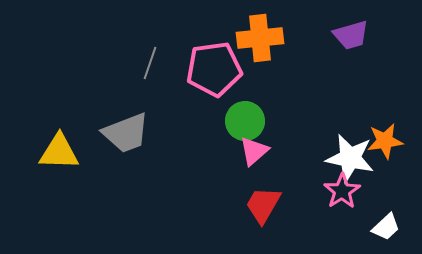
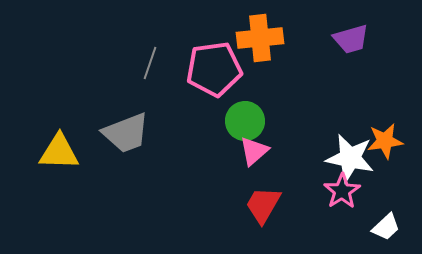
purple trapezoid: moved 4 px down
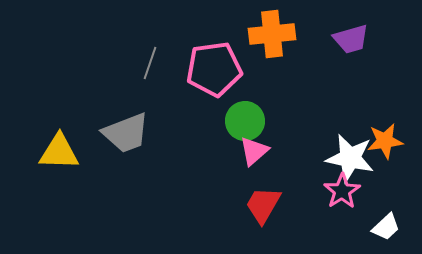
orange cross: moved 12 px right, 4 px up
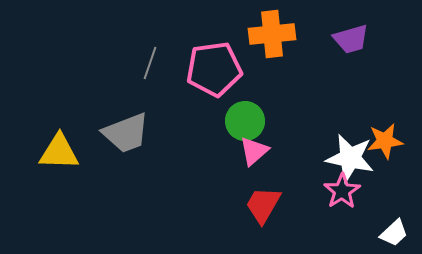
white trapezoid: moved 8 px right, 6 px down
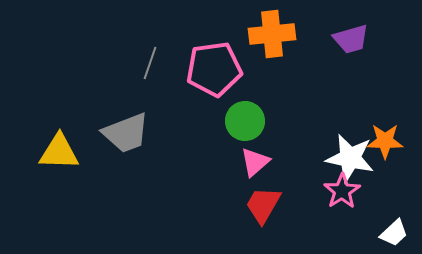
orange star: rotated 9 degrees clockwise
pink triangle: moved 1 px right, 11 px down
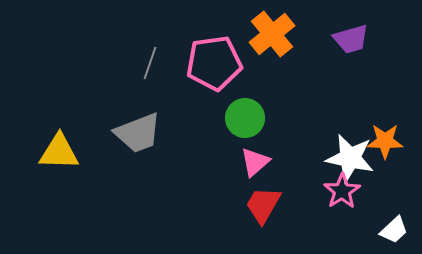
orange cross: rotated 33 degrees counterclockwise
pink pentagon: moved 6 px up
green circle: moved 3 px up
gray trapezoid: moved 12 px right
white trapezoid: moved 3 px up
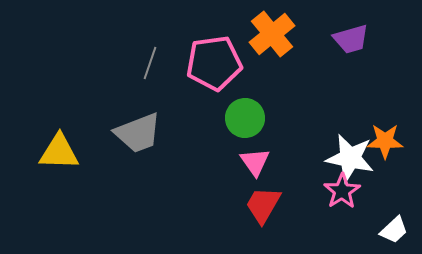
pink triangle: rotated 24 degrees counterclockwise
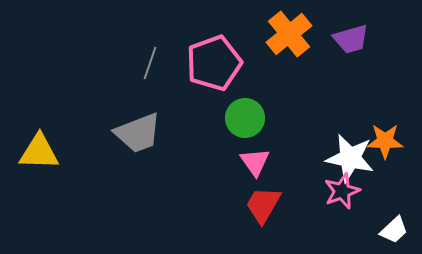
orange cross: moved 17 px right
pink pentagon: rotated 12 degrees counterclockwise
yellow triangle: moved 20 px left
pink star: rotated 12 degrees clockwise
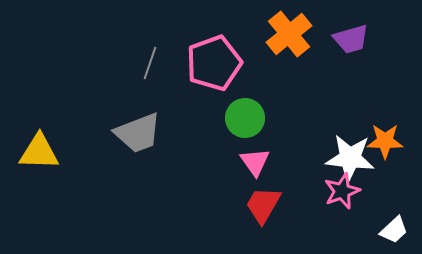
white star: rotated 6 degrees counterclockwise
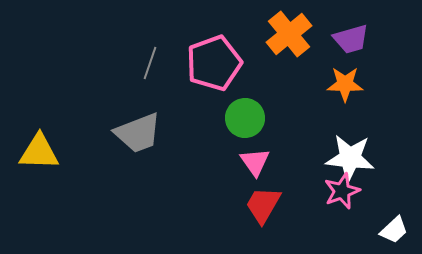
orange star: moved 40 px left, 57 px up
